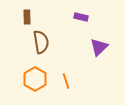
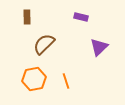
brown semicircle: moved 3 px right, 2 px down; rotated 125 degrees counterclockwise
orange hexagon: moved 1 px left; rotated 20 degrees clockwise
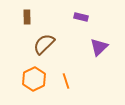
orange hexagon: rotated 15 degrees counterclockwise
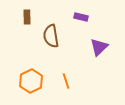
brown semicircle: moved 7 px right, 8 px up; rotated 55 degrees counterclockwise
orange hexagon: moved 3 px left, 2 px down
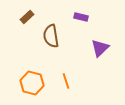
brown rectangle: rotated 48 degrees clockwise
purple triangle: moved 1 px right, 1 px down
orange hexagon: moved 1 px right, 2 px down; rotated 20 degrees counterclockwise
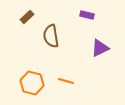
purple rectangle: moved 6 px right, 2 px up
purple triangle: rotated 18 degrees clockwise
orange line: rotated 56 degrees counterclockwise
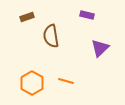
brown rectangle: rotated 24 degrees clockwise
purple triangle: rotated 18 degrees counterclockwise
orange hexagon: rotated 15 degrees clockwise
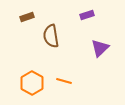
purple rectangle: rotated 32 degrees counterclockwise
orange line: moved 2 px left
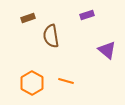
brown rectangle: moved 1 px right, 1 px down
purple triangle: moved 7 px right, 2 px down; rotated 36 degrees counterclockwise
orange line: moved 2 px right
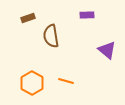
purple rectangle: rotated 16 degrees clockwise
